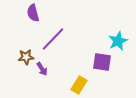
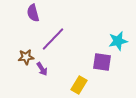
cyan star: rotated 12 degrees clockwise
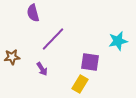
brown star: moved 14 px left
purple square: moved 12 px left
yellow rectangle: moved 1 px right, 1 px up
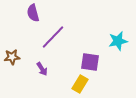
purple line: moved 2 px up
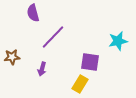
purple arrow: rotated 48 degrees clockwise
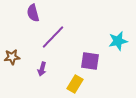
purple square: moved 1 px up
yellow rectangle: moved 5 px left
